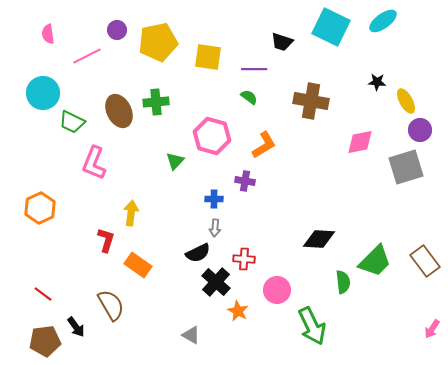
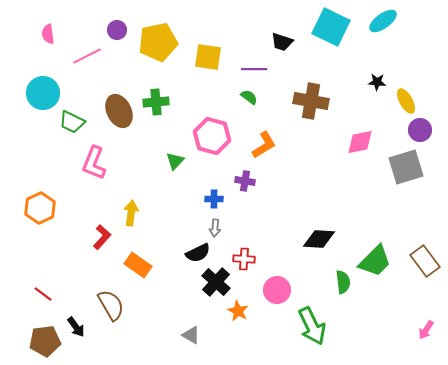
red L-shape at (106, 240): moved 4 px left, 3 px up; rotated 25 degrees clockwise
pink arrow at (432, 329): moved 6 px left, 1 px down
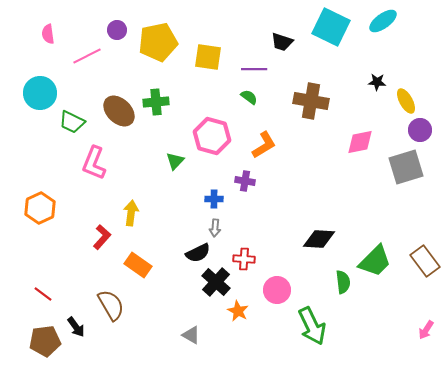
cyan circle at (43, 93): moved 3 px left
brown ellipse at (119, 111): rotated 20 degrees counterclockwise
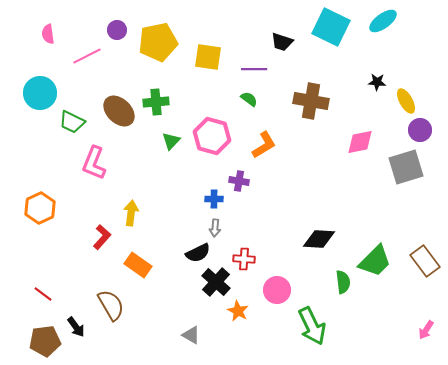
green semicircle at (249, 97): moved 2 px down
green triangle at (175, 161): moved 4 px left, 20 px up
purple cross at (245, 181): moved 6 px left
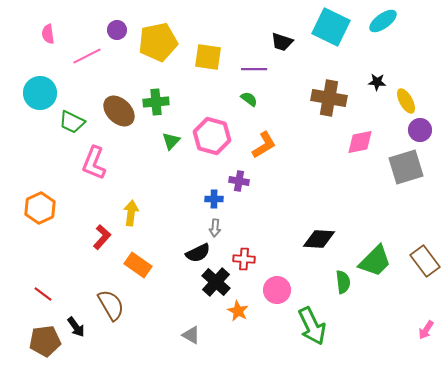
brown cross at (311, 101): moved 18 px right, 3 px up
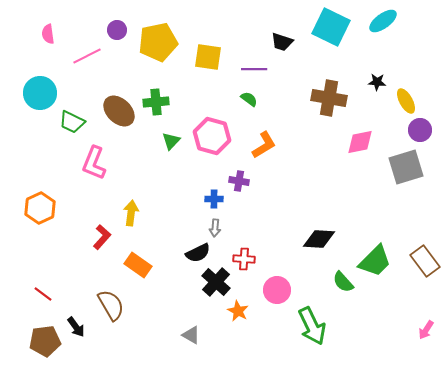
green semicircle at (343, 282): rotated 145 degrees clockwise
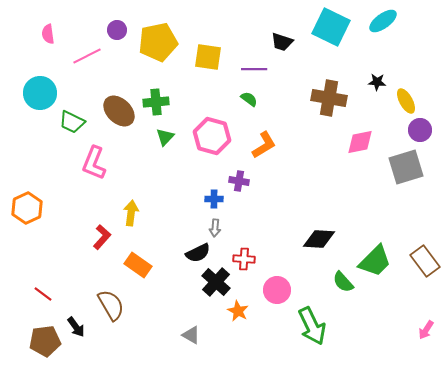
green triangle at (171, 141): moved 6 px left, 4 px up
orange hexagon at (40, 208): moved 13 px left
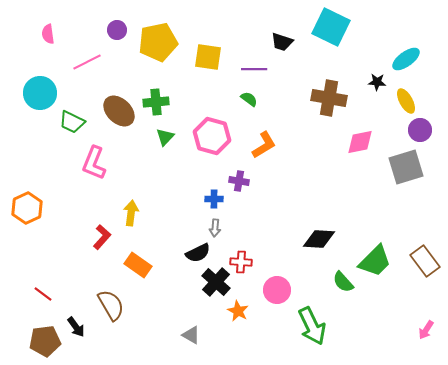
cyan ellipse at (383, 21): moved 23 px right, 38 px down
pink line at (87, 56): moved 6 px down
red cross at (244, 259): moved 3 px left, 3 px down
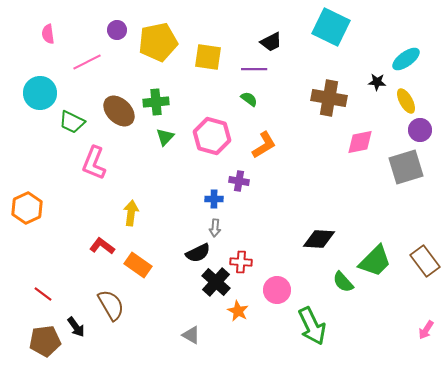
black trapezoid at (282, 42): moved 11 px left; rotated 45 degrees counterclockwise
red L-shape at (102, 237): moved 9 px down; rotated 95 degrees counterclockwise
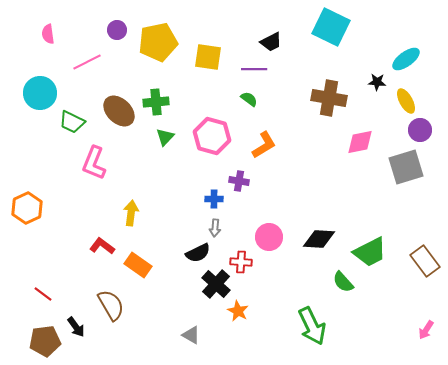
green trapezoid at (375, 261): moved 5 px left, 9 px up; rotated 18 degrees clockwise
black cross at (216, 282): moved 2 px down
pink circle at (277, 290): moved 8 px left, 53 px up
